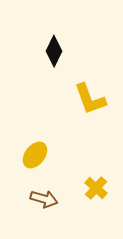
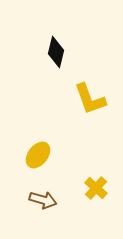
black diamond: moved 2 px right, 1 px down; rotated 12 degrees counterclockwise
yellow ellipse: moved 3 px right
brown arrow: moved 1 px left, 1 px down
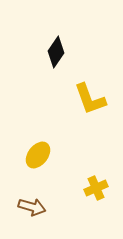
black diamond: rotated 20 degrees clockwise
yellow cross: rotated 25 degrees clockwise
brown arrow: moved 11 px left, 7 px down
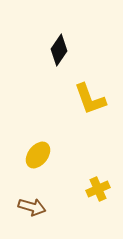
black diamond: moved 3 px right, 2 px up
yellow cross: moved 2 px right, 1 px down
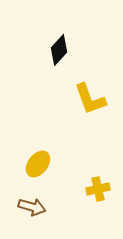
black diamond: rotated 8 degrees clockwise
yellow ellipse: moved 9 px down
yellow cross: rotated 10 degrees clockwise
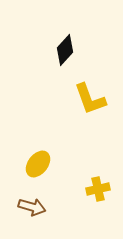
black diamond: moved 6 px right
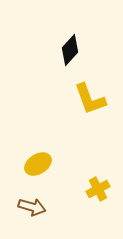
black diamond: moved 5 px right
yellow ellipse: rotated 20 degrees clockwise
yellow cross: rotated 15 degrees counterclockwise
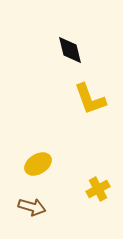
black diamond: rotated 56 degrees counterclockwise
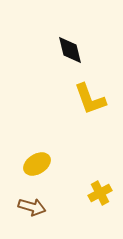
yellow ellipse: moved 1 px left
yellow cross: moved 2 px right, 4 px down
